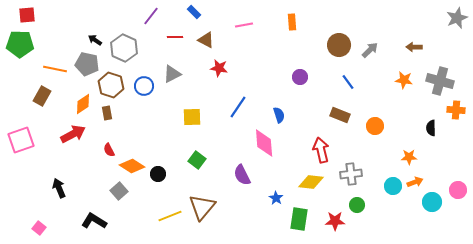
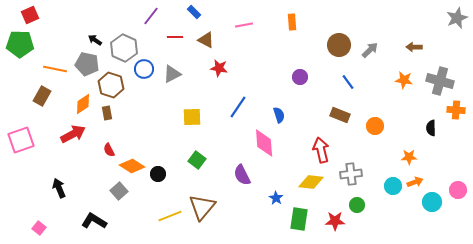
red square at (27, 15): moved 3 px right; rotated 18 degrees counterclockwise
blue circle at (144, 86): moved 17 px up
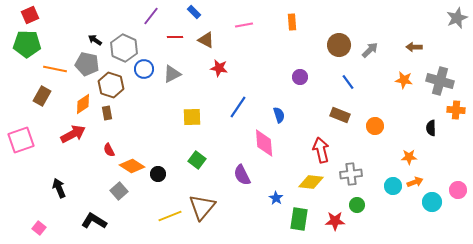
green pentagon at (20, 44): moved 7 px right
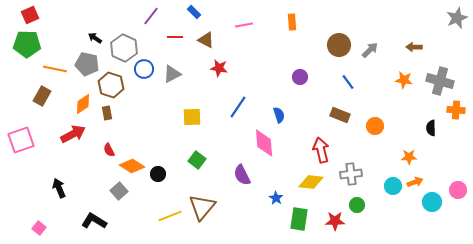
black arrow at (95, 40): moved 2 px up
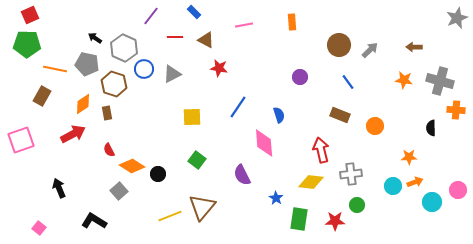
brown hexagon at (111, 85): moved 3 px right, 1 px up
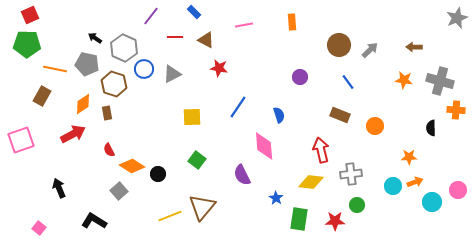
pink diamond at (264, 143): moved 3 px down
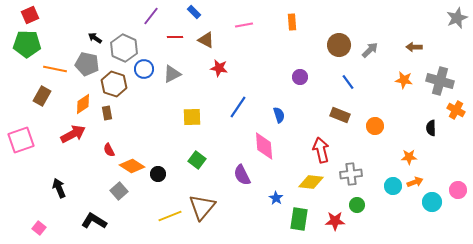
orange cross at (456, 110): rotated 24 degrees clockwise
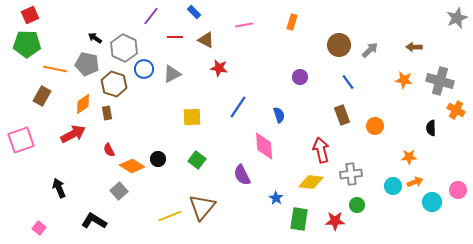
orange rectangle at (292, 22): rotated 21 degrees clockwise
brown rectangle at (340, 115): moved 2 px right; rotated 48 degrees clockwise
black circle at (158, 174): moved 15 px up
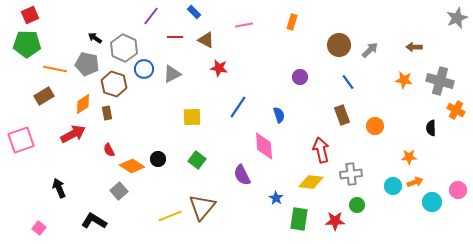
brown rectangle at (42, 96): moved 2 px right; rotated 30 degrees clockwise
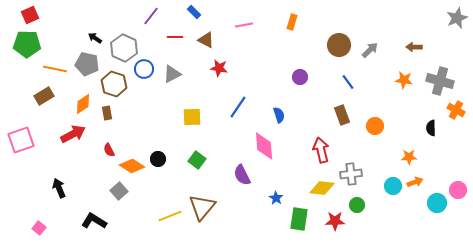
yellow diamond at (311, 182): moved 11 px right, 6 px down
cyan circle at (432, 202): moved 5 px right, 1 px down
